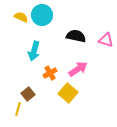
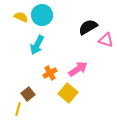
black semicircle: moved 12 px right, 9 px up; rotated 42 degrees counterclockwise
cyan arrow: moved 3 px right, 6 px up; rotated 12 degrees clockwise
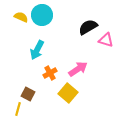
cyan arrow: moved 5 px down
brown square: rotated 24 degrees counterclockwise
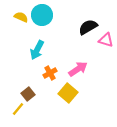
brown square: rotated 24 degrees clockwise
yellow line: rotated 24 degrees clockwise
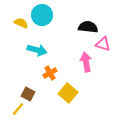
yellow semicircle: moved 6 px down
black semicircle: rotated 36 degrees clockwise
pink triangle: moved 3 px left, 4 px down
cyan arrow: rotated 102 degrees counterclockwise
pink arrow: moved 8 px right, 7 px up; rotated 66 degrees counterclockwise
brown square: rotated 24 degrees counterclockwise
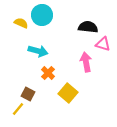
cyan arrow: moved 1 px right, 1 px down
orange cross: moved 2 px left; rotated 16 degrees counterclockwise
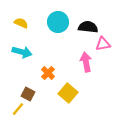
cyan circle: moved 16 px right, 7 px down
pink triangle: rotated 28 degrees counterclockwise
cyan arrow: moved 16 px left, 1 px down
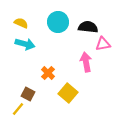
cyan arrow: moved 3 px right, 8 px up
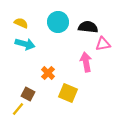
yellow square: rotated 18 degrees counterclockwise
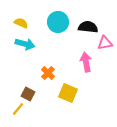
pink triangle: moved 2 px right, 1 px up
